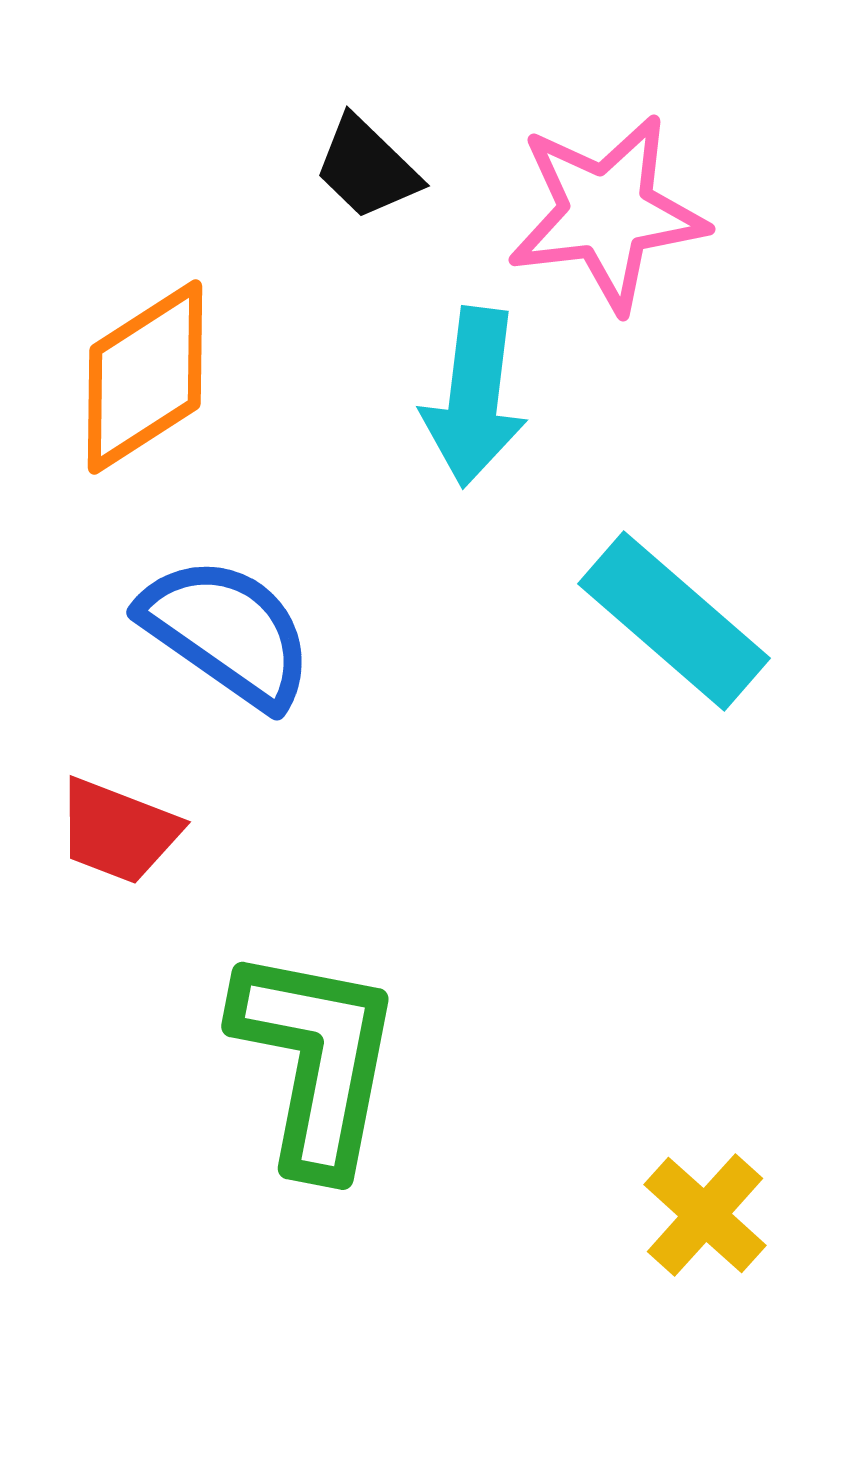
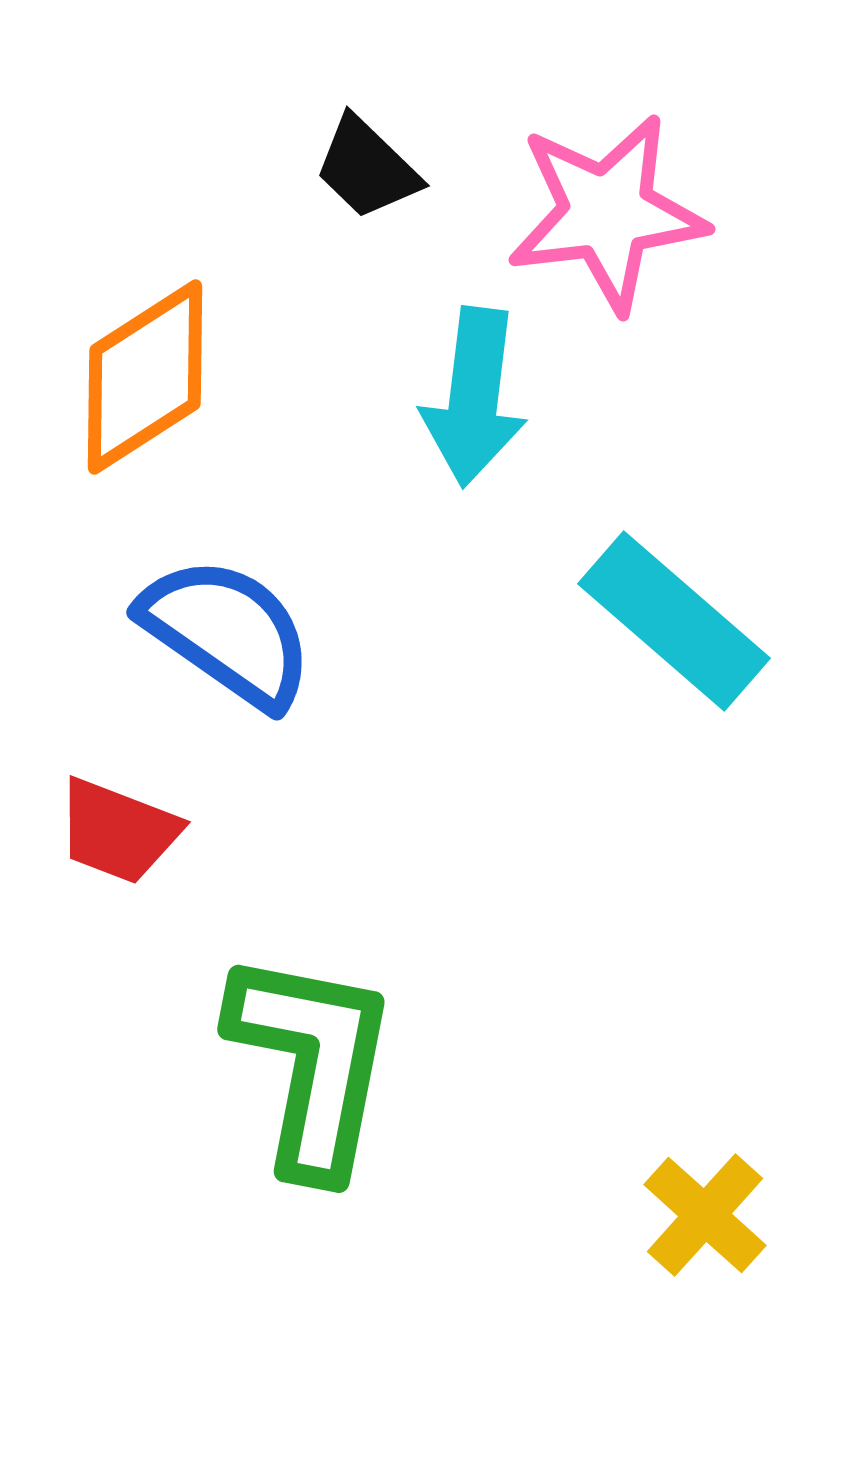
green L-shape: moved 4 px left, 3 px down
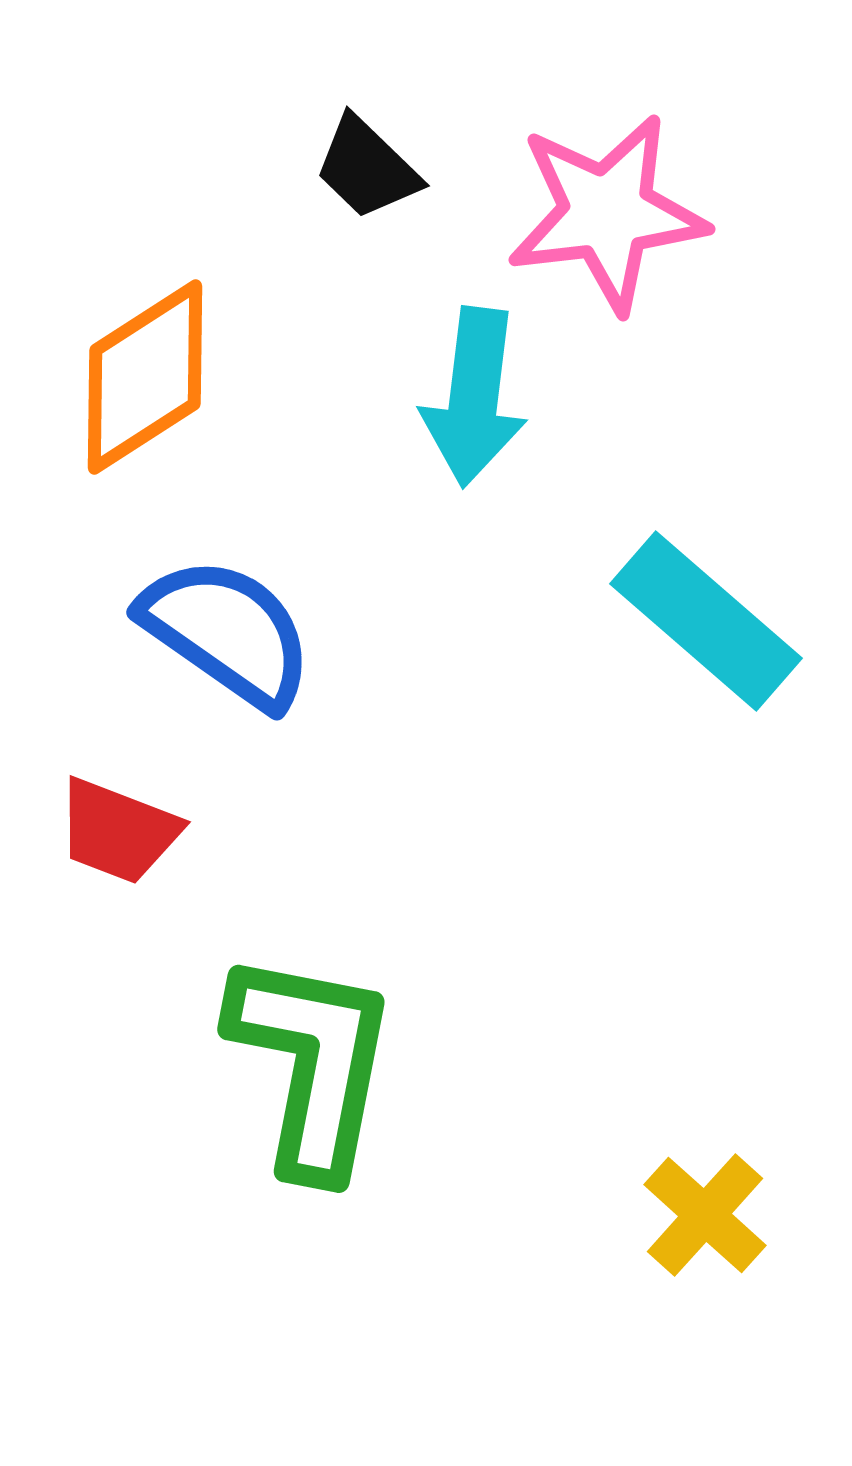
cyan rectangle: moved 32 px right
